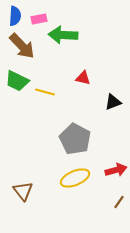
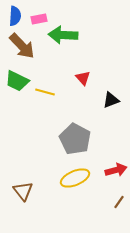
red triangle: rotated 35 degrees clockwise
black triangle: moved 2 px left, 2 px up
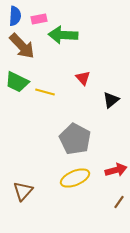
green trapezoid: moved 1 px down
black triangle: rotated 18 degrees counterclockwise
brown triangle: rotated 20 degrees clockwise
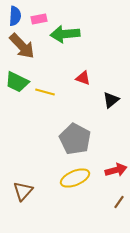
green arrow: moved 2 px right, 1 px up; rotated 8 degrees counterclockwise
red triangle: rotated 28 degrees counterclockwise
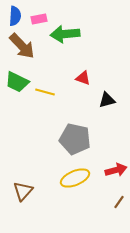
black triangle: moved 4 px left; rotated 24 degrees clockwise
gray pentagon: rotated 16 degrees counterclockwise
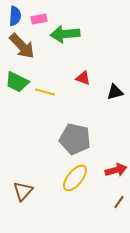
black triangle: moved 8 px right, 8 px up
yellow ellipse: rotated 28 degrees counterclockwise
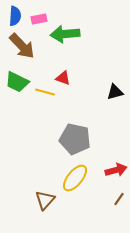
red triangle: moved 20 px left
brown triangle: moved 22 px right, 9 px down
brown line: moved 3 px up
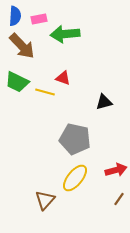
black triangle: moved 11 px left, 10 px down
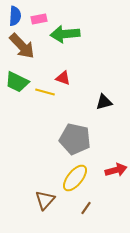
brown line: moved 33 px left, 9 px down
